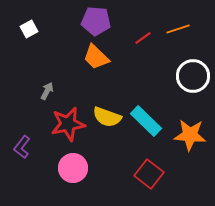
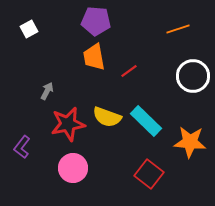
red line: moved 14 px left, 33 px down
orange trapezoid: moved 2 px left; rotated 36 degrees clockwise
orange star: moved 7 px down
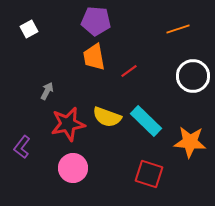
red square: rotated 20 degrees counterclockwise
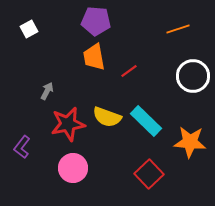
red square: rotated 28 degrees clockwise
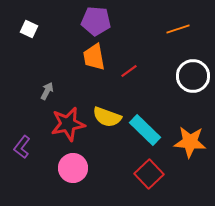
white square: rotated 36 degrees counterclockwise
cyan rectangle: moved 1 px left, 9 px down
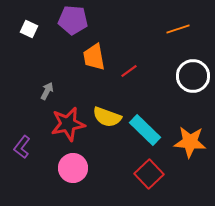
purple pentagon: moved 23 px left, 1 px up
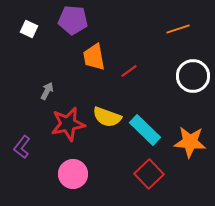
pink circle: moved 6 px down
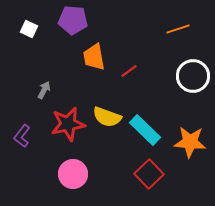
gray arrow: moved 3 px left, 1 px up
purple L-shape: moved 11 px up
